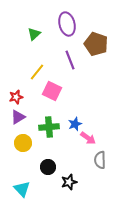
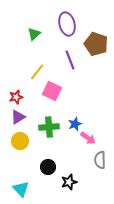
yellow circle: moved 3 px left, 2 px up
cyan triangle: moved 1 px left
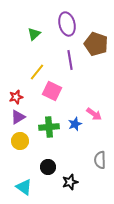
purple line: rotated 12 degrees clockwise
pink arrow: moved 6 px right, 24 px up
black star: moved 1 px right
cyan triangle: moved 3 px right, 2 px up; rotated 12 degrees counterclockwise
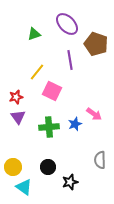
purple ellipse: rotated 30 degrees counterclockwise
green triangle: rotated 24 degrees clockwise
purple triangle: rotated 35 degrees counterclockwise
yellow circle: moved 7 px left, 26 px down
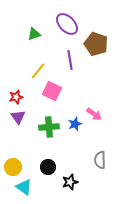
yellow line: moved 1 px right, 1 px up
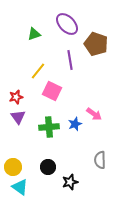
cyan triangle: moved 4 px left
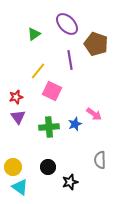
green triangle: rotated 16 degrees counterclockwise
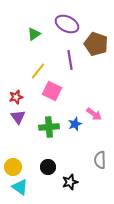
purple ellipse: rotated 20 degrees counterclockwise
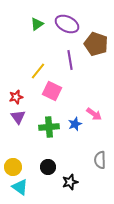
green triangle: moved 3 px right, 10 px up
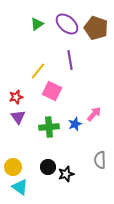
purple ellipse: rotated 15 degrees clockwise
brown pentagon: moved 16 px up
pink arrow: rotated 84 degrees counterclockwise
black star: moved 4 px left, 8 px up
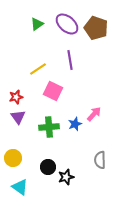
yellow line: moved 2 px up; rotated 18 degrees clockwise
pink square: moved 1 px right
yellow circle: moved 9 px up
black star: moved 3 px down
